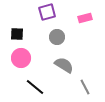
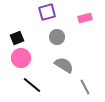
black square: moved 4 px down; rotated 24 degrees counterclockwise
black line: moved 3 px left, 2 px up
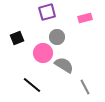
pink circle: moved 22 px right, 5 px up
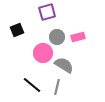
pink rectangle: moved 7 px left, 19 px down
black square: moved 8 px up
gray line: moved 28 px left; rotated 42 degrees clockwise
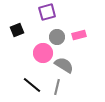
pink rectangle: moved 1 px right, 2 px up
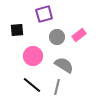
purple square: moved 3 px left, 2 px down
black square: rotated 16 degrees clockwise
pink rectangle: rotated 24 degrees counterclockwise
pink circle: moved 10 px left, 3 px down
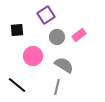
purple square: moved 2 px right, 1 px down; rotated 18 degrees counterclockwise
black line: moved 15 px left
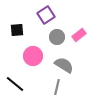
black line: moved 2 px left, 1 px up
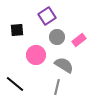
purple square: moved 1 px right, 1 px down
pink rectangle: moved 5 px down
pink circle: moved 3 px right, 1 px up
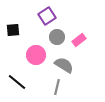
black square: moved 4 px left
black line: moved 2 px right, 2 px up
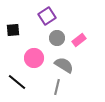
gray circle: moved 1 px down
pink circle: moved 2 px left, 3 px down
